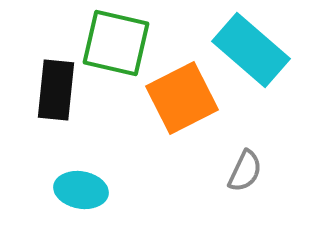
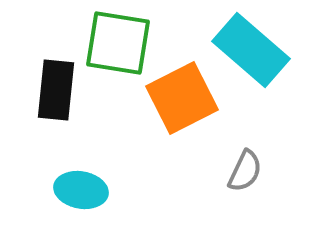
green square: moved 2 px right; rotated 4 degrees counterclockwise
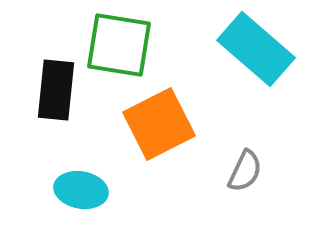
green square: moved 1 px right, 2 px down
cyan rectangle: moved 5 px right, 1 px up
orange square: moved 23 px left, 26 px down
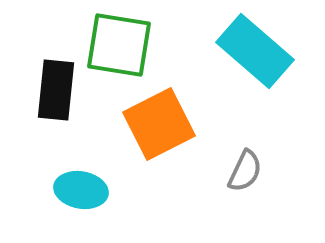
cyan rectangle: moved 1 px left, 2 px down
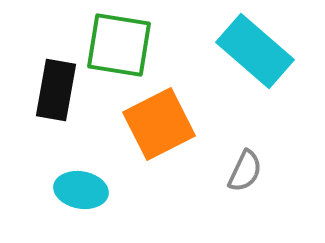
black rectangle: rotated 4 degrees clockwise
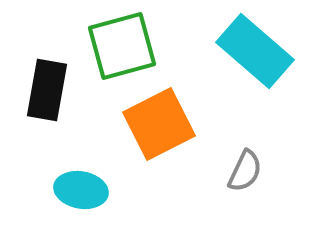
green square: moved 3 px right, 1 px down; rotated 24 degrees counterclockwise
black rectangle: moved 9 px left
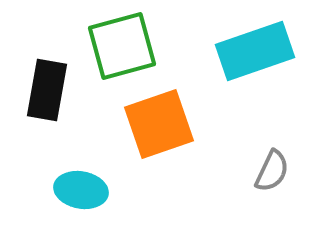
cyan rectangle: rotated 60 degrees counterclockwise
orange square: rotated 8 degrees clockwise
gray semicircle: moved 27 px right
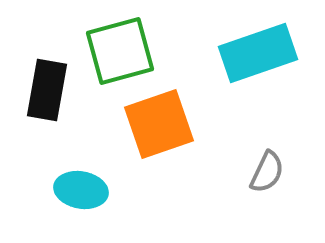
green square: moved 2 px left, 5 px down
cyan rectangle: moved 3 px right, 2 px down
gray semicircle: moved 5 px left, 1 px down
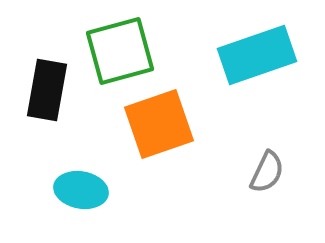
cyan rectangle: moved 1 px left, 2 px down
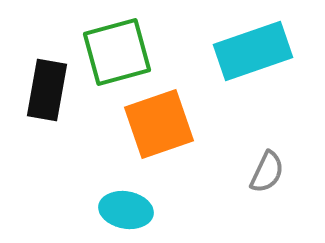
green square: moved 3 px left, 1 px down
cyan rectangle: moved 4 px left, 4 px up
cyan ellipse: moved 45 px right, 20 px down
